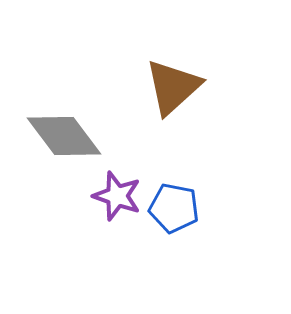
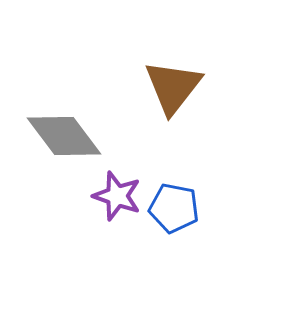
brown triangle: rotated 10 degrees counterclockwise
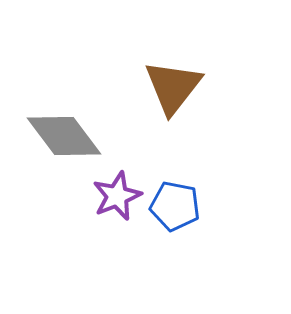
purple star: rotated 30 degrees clockwise
blue pentagon: moved 1 px right, 2 px up
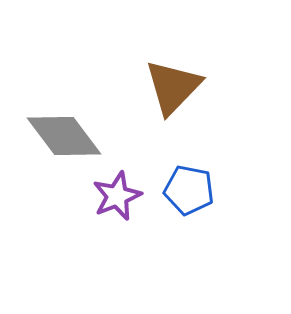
brown triangle: rotated 6 degrees clockwise
blue pentagon: moved 14 px right, 16 px up
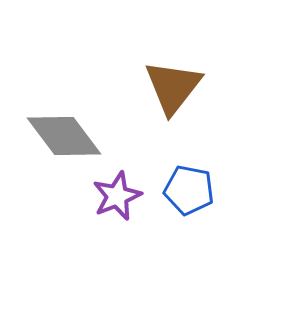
brown triangle: rotated 6 degrees counterclockwise
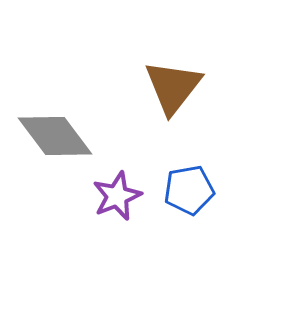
gray diamond: moved 9 px left
blue pentagon: rotated 21 degrees counterclockwise
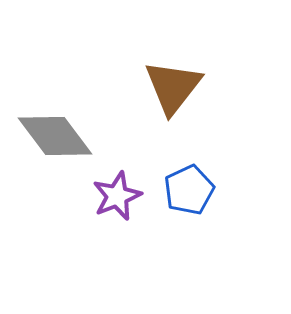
blue pentagon: rotated 15 degrees counterclockwise
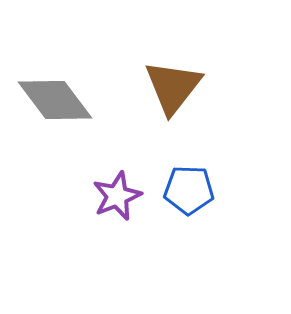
gray diamond: moved 36 px up
blue pentagon: rotated 27 degrees clockwise
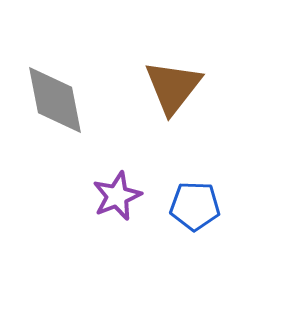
gray diamond: rotated 26 degrees clockwise
blue pentagon: moved 6 px right, 16 px down
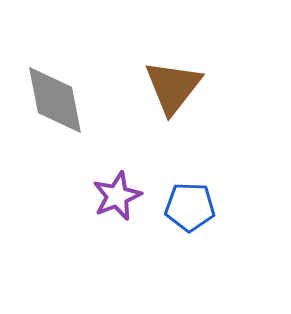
blue pentagon: moved 5 px left, 1 px down
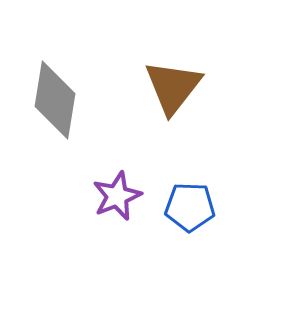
gray diamond: rotated 20 degrees clockwise
